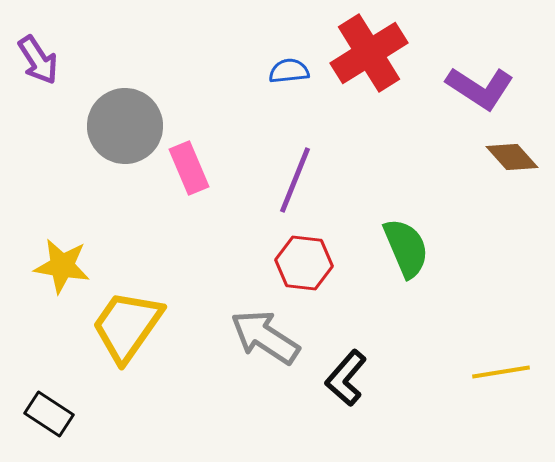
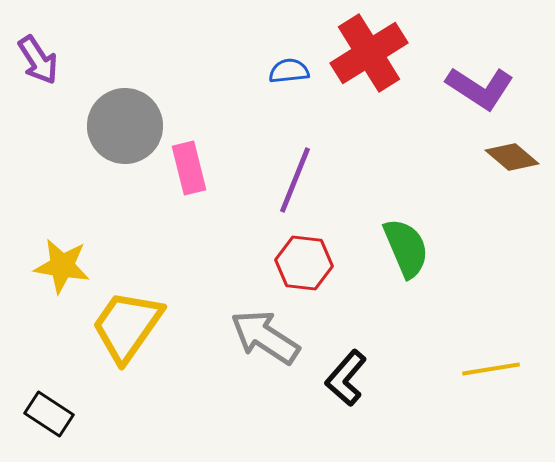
brown diamond: rotated 8 degrees counterclockwise
pink rectangle: rotated 9 degrees clockwise
yellow line: moved 10 px left, 3 px up
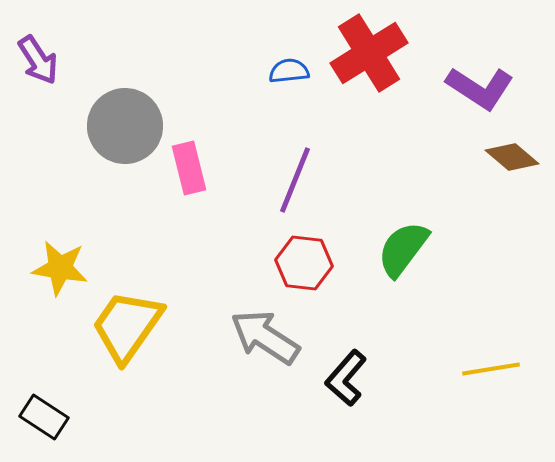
green semicircle: moved 3 px left, 1 px down; rotated 120 degrees counterclockwise
yellow star: moved 2 px left, 2 px down
black rectangle: moved 5 px left, 3 px down
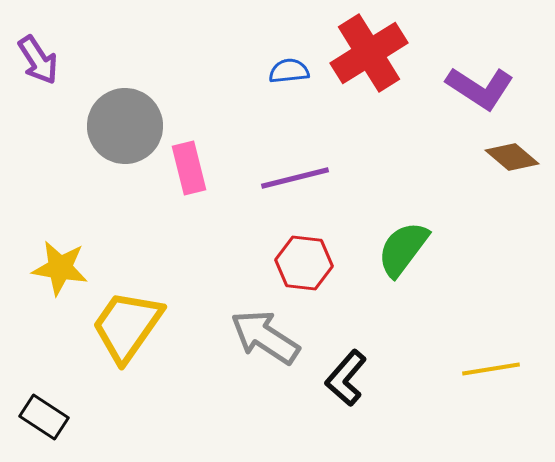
purple line: moved 2 px up; rotated 54 degrees clockwise
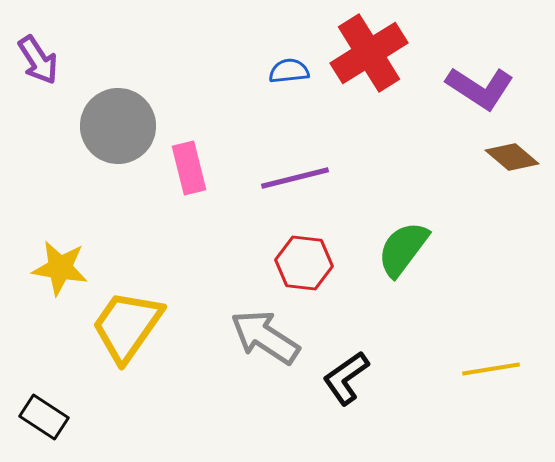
gray circle: moved 7 px left
black L-shape: rotated 14 degrees clockwise
